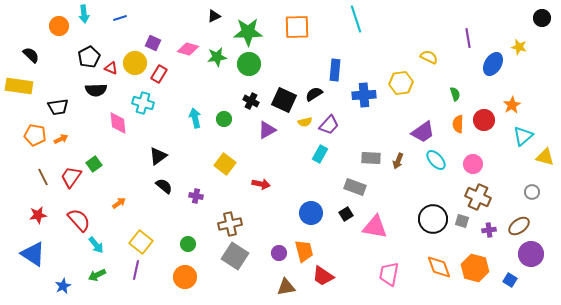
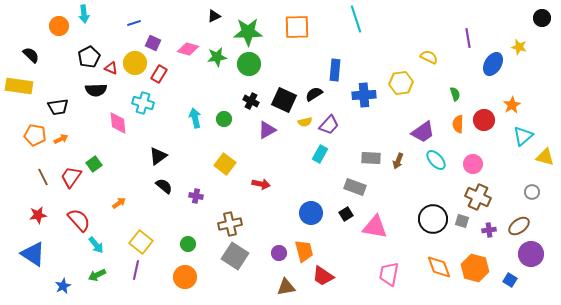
blue line at (120, 18): moved 14 px right, 5 px down
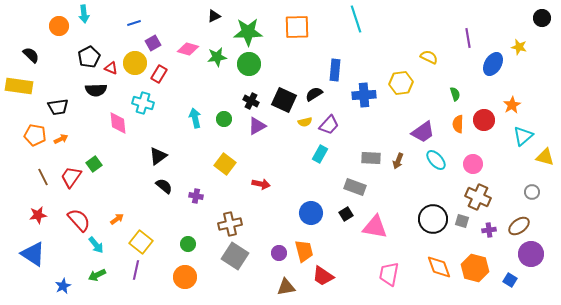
purple square at (153, 43): rotated 35 degrees clockwise
purple triangle at (267, 130): moved 10 px left, 4 px up
orange arrow at (119, 203): moved 2 px left, 16 px down
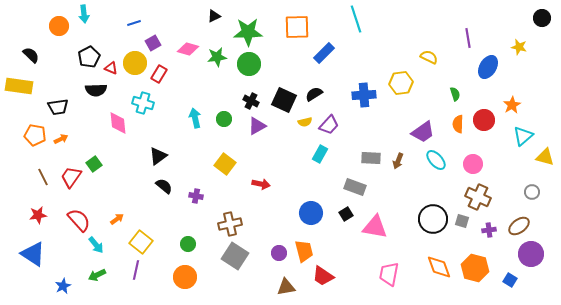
blue ellipse at (493, 64): moved 5 px left, 3 px down
blue rectangle at (335, 70): moved 11 px left, 17 px up; rotated 40 degrees clockwise
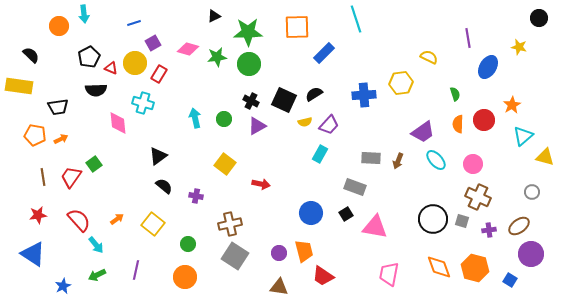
black circle at (542, 18): moved 3 px left
brown line at (43, 177): rotated 18 degrees clockwise
yellow square at (141, 242): moved 12 px right, 18 px up
brown triangle at (286, 287): moved 7 px left; rotated 18 degrees clockwise
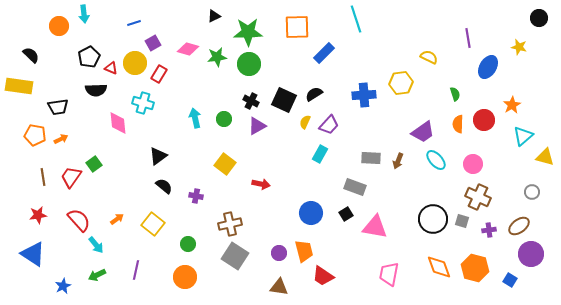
yellow semicircle at (305, 122): rotated 128 degrees clockwise
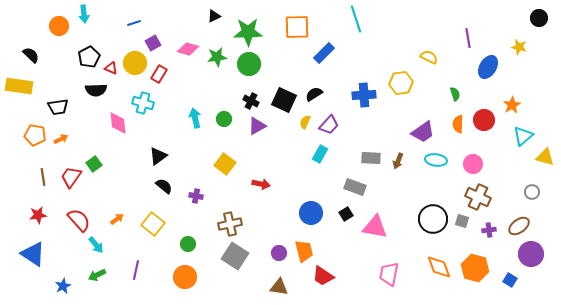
cyan ellipse at (436, 160): rotated 40 degrees counterclockwise
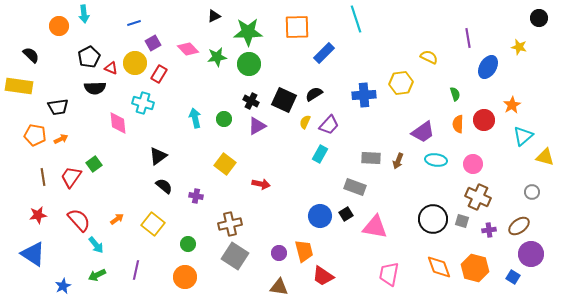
pink diamond at (188, 49): rotated 30 degrees clockwise
black semicircle at (96, 90): moved 1 px left, 2 px up
blue circle at (311, 213): moved 9 px right, 3 px down
blue square at (510, 280): moved 3 px right, 3 px up
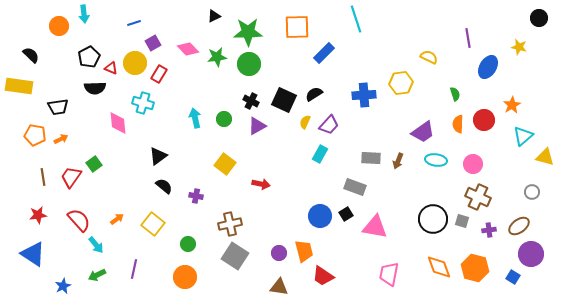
purple line at (136, 270): moved 2 px left, 1 px up
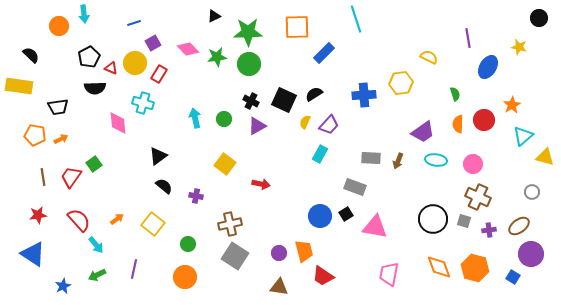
gray square at (462, 221): moved 2 px right
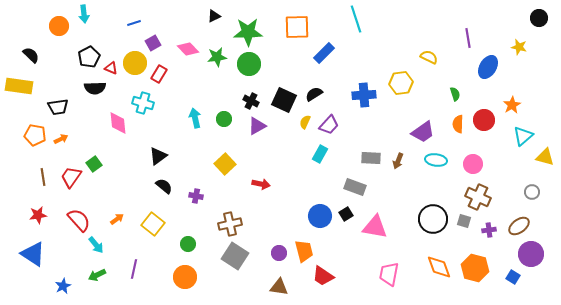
yellow square at (225, 164): rotated 10 degrees clockwise
